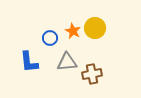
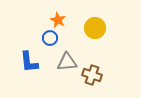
orange star: moved 15 px left, 11 px up
brown cross: moved 1 px down; rotated 30 degrees clockwise
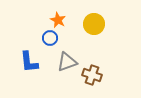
yellow circle: moved 1 px left, 4 px up
gray triangle: rotated 15 degrees counterclockwise
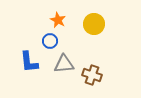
blue circle: moved 3 px down
gray triangle: moved 3 px left, 2 px down; rotated 15 degrees clockwise
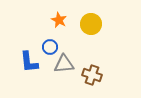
orange star: moved 1 px right
yellow circle: moved 3 px left
blue circle: moved 6 px down
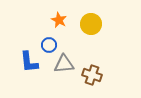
blue circle: moved 1 px left, 2 px up
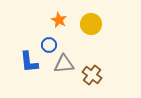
brown cross: rotated 18 degrees clockwise
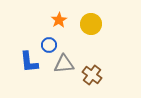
orange star: rotated 14 degrees clockwise
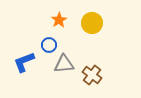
yellow circle: moved 1 px right, 1 px up
blue L-shape: moved 5 px left; rotated 75 degrees clockwise
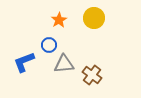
yellow circle: moved 2 px right, 5 px up
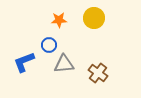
orange star: rotated 28 degrees clockwise
brown cross: moved 6 px right, 2 px up
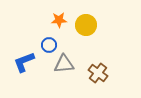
yellow circle: moved 8 px left, 7 px down
